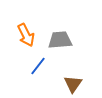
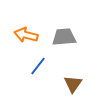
orange arrow: rotated 130 degrees clockwise
gray trapezoid: moved 4 px right, 3 px up
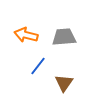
brown triangle: moved 9 px left, 1 px up
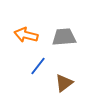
brown triangle: rotated 18 degrees clockwise
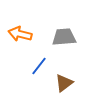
orange arrow: moved 6 px left, 1 px up
blue line: moved 1 px right
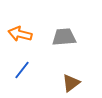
blue line: moved 17 px left, 4 px down
brown triangle: moved 7 px right
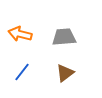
blue line: moved 2 px down
brown triangle: moved 6 px left, 10 px up
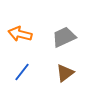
gray trapezoid: rotated 20 degrees counterclockwise
